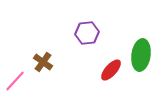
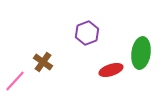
purple hexagon: rotated 15 degrees counterclockwise
green ellipse: moved 2 px up
red ellipse: rotated 30 degrees clockwise
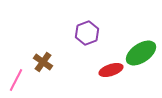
green ellipse: rotated 48 degrees clockwise
pink line: moved 1 px right, 1 px up; rotated 15 degrees counterclockwise
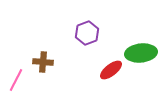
green ellipse: rotated 28 degrees clockwise
brown cross: rotated 30 degrees counterclockwise
red ellipse: rotated 20 degrees counterclockwise
